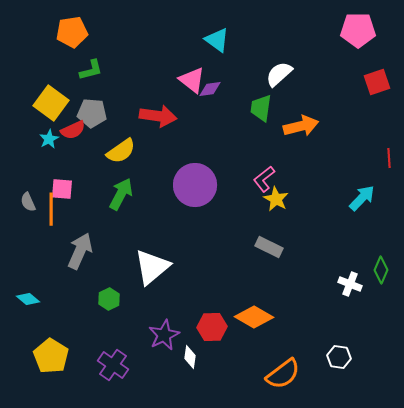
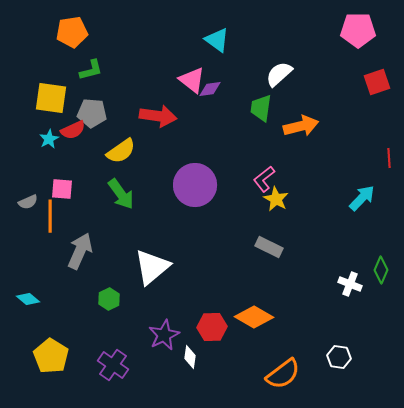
yellow square: moved 5 px up; rotated 28 degrees counterclockwise
green arrow: rotated 116 degrees clockwise
gray semicircle: rotated 90 degrees counterclockwise
orange line: moved 1 px left, 7 px down
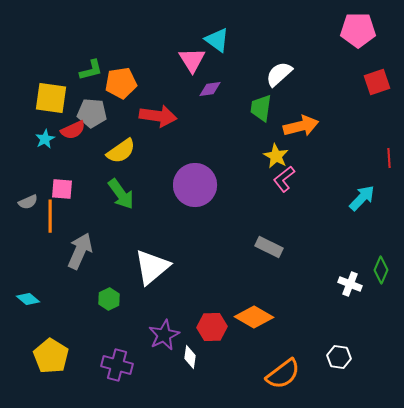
orange pentagon: moved 49 px right, 51 px down
pink triangle: moved 20 px up; rotated 20 degrees clockwise
cyan star: moved 4 px left
pink L-shape: moved 20 px right
yellow star: moved 43 px up
purple cross: moved 4 px right; rotated 20 degrees counterclockwise
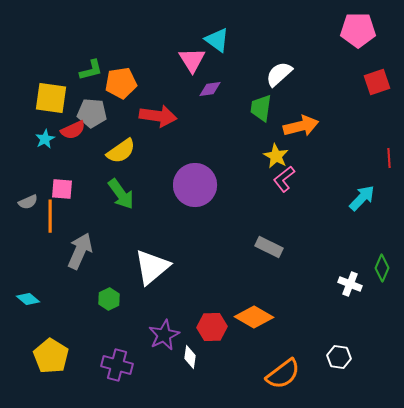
green diamond: moved 1 px right, 2 px up
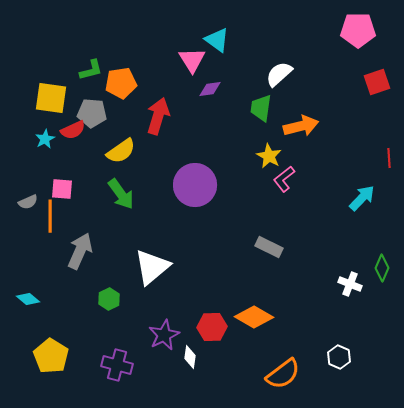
red arrow: rotated 81 degrees counterclockwise
yellow star: moved 7 px left
white hexagon: rotated 15 degrees clockwise
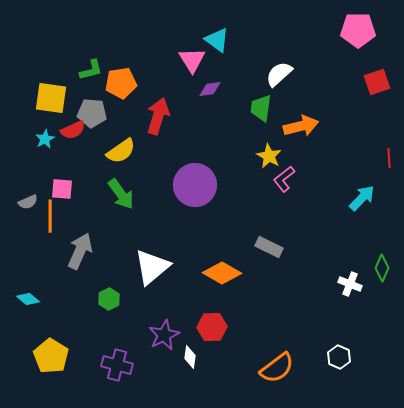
orange diamond: moved 32 px left, 44 px up
orange semicircle: moved 6 px left, 6 px up
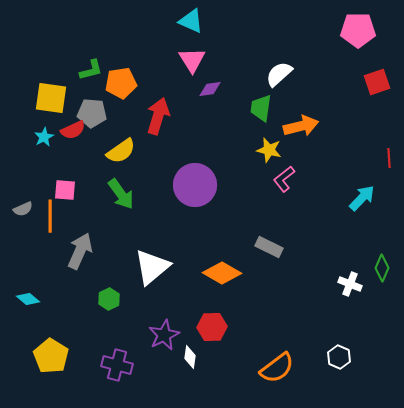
cyan triangle: moved 26 px left, 19 px up; rotated 12 degrees counterclockwise
cyan star: moved 1 px left, 2 px up
yellow star: moved 6 px up; rotated 15 degrees counterclockwise
pink square: moved 3 px right, 1 px down
gray semicircle: moved 5 px left, 7 px down
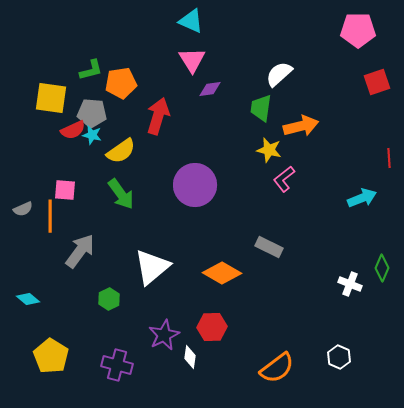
cyan star: moved 48 px right, 2 px up; rotated 30 degrees counterclockwise
cyan arrow: rotated 24 degrees clockwise
gray arrow: rotated 12 degrees clockwise
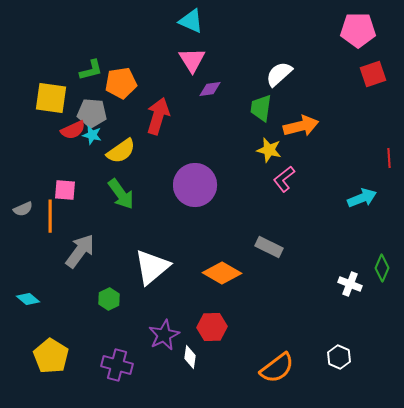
red square: moved 4 px left, 8 px up
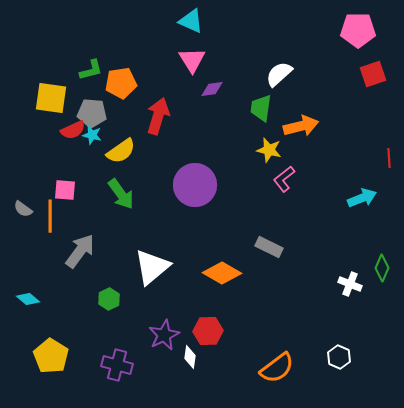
purple diamond: moved 2 px right
gray semicircle: rotated 60 degrees clockwise
red hexagon: moved 4 px left, 4 px down
